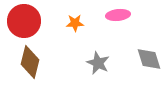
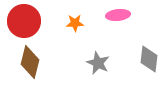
gray diamond: rotated 24 degrees clockwise
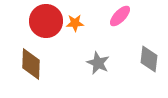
pink ellipse: moved 2 px right, 1 px down; rotated 40 degrees counterclockwise
red circle: moved 22 px right
brown diamond: moved 1 px right, 2 px down; rotated 12 degrees counterclockwise
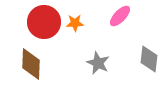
red circle: moved 2 px left, 1 px down
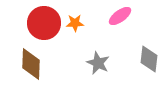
pink ellipse: rotated 10 degrees clockwise
red circle: moved 1 px down
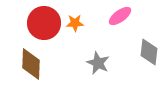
gray diamond: moved 7 px up
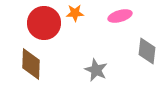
pink ellipse: rotated 20 degrees clockwise
orange star: moved 10 px up
gray diamond: moved 2 px left, 1 px up
gray star: moved 2 px left, 7 px down
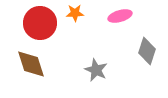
red circle: moved 4 px left
gray diamond: rotated 12 degrees clockwise
brown diamond: rotated 20 degrees counterclockwise
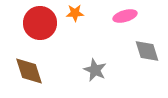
pink ellipse: moved 5 px right
gray diamond: rotated 36 degrees counterclockwise
brown diamond: moved 2 px left, 7 px down
gray star: moved 1 px left
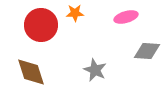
pink ellipse: moved 1 px right, 1 px down
red circle: moved 1 px right, 2 px down
gray diamond: rotated 68 degrees counterclockwise
brown diamond: moved 2 px right, 1 px down
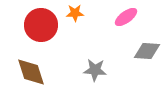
pink ellipse: rotated 20 degrees counterclockwise
gray star: rotated 20 degrees counterclockwise
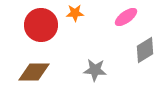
gray diamond: moved 2 px left, 1 px up; rotated 36 degrees counterclockwise
brown diamond: moved 3 px right; rotated 72 degrees counterclockwise
